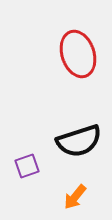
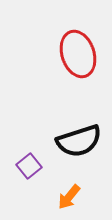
purple square: moved 2 px right; rotated 20 degrees counterclockwise
orange arrow: moved 6 px left
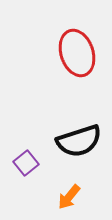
red ellipse: moved 1 px left, 1 px up
purple square: moved 3 px left, 3 px up
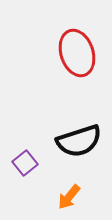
purple square: moved 1 px left
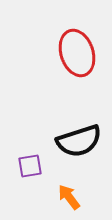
purple square: moved 5 px right, 3 px down; rotated 30 degrees clockwise
orange arrow: rotated 104 degrees clockwise
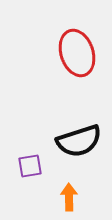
orange arrow: rotated 36 degrees clockwise
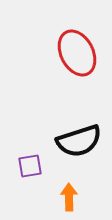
red ellipse: rotated 9 degrees counterclockwise
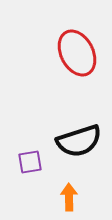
purple square: moved 4 px up
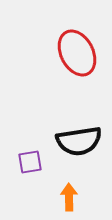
black semicircle: rotated 9 degrees clockwise
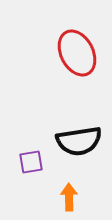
purple square: moved 1 px right
